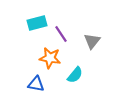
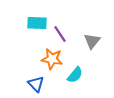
cyan rectangle: rotated 18 degrees clockwise
purple line: moved 1 px left
orange star: moved 2 px right, 1 px down
blue triangle: rotated 36 degrees clockwise
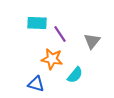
blue triangle: rotated 30 degrees counterclockwise
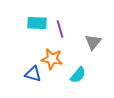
purple line: moved 5 px up; rotated 18 degrees clockwise
gray triangle: moved 1 px right, 1 px down
cyan semicircle: moved 3 px right
blue triangle: moved 3 px left, 10 px up
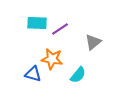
purple line: rotated 72 degrees clockwise
gray triangle: rotated 12 degrees clockwise
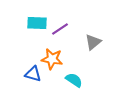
cyan semicircle: moved 4 px left, 5 px down; rotated 96 degrees counterclockwise
